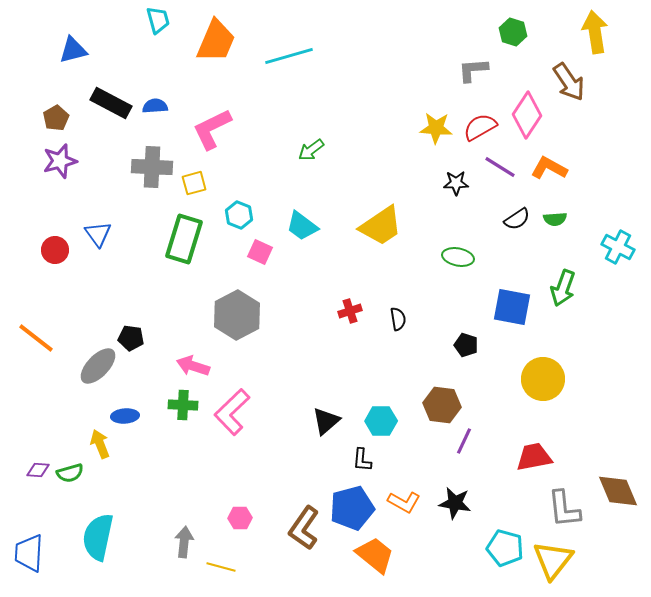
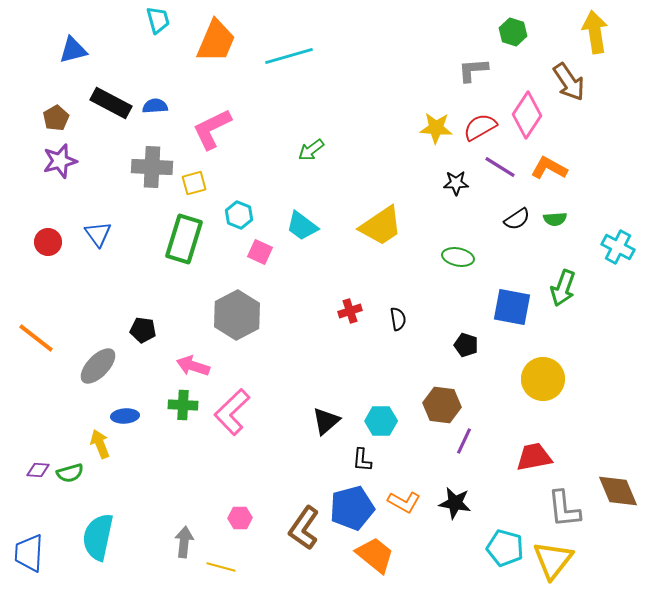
red circle at (55, 250): moved 7 px left, 8 px up
black pentagon at (131, 338): moved 12 px right, 8 px up
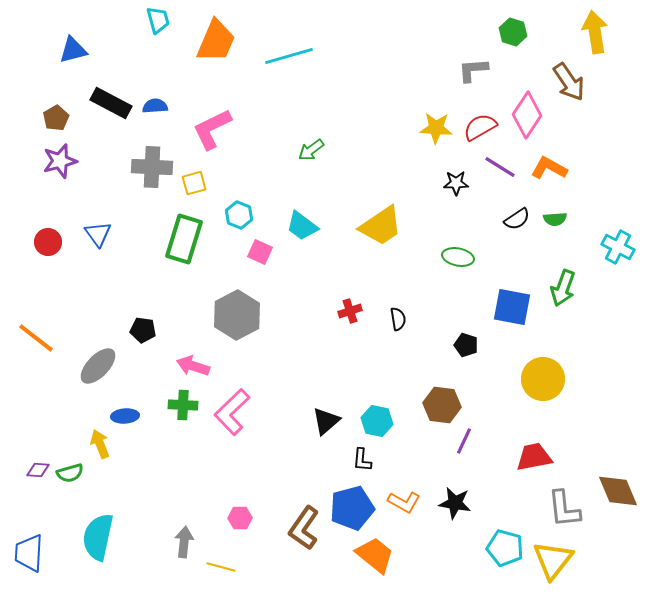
cyan hexagon at (381, 421): moved 4 px left; rotated 12 degrees clockwise
